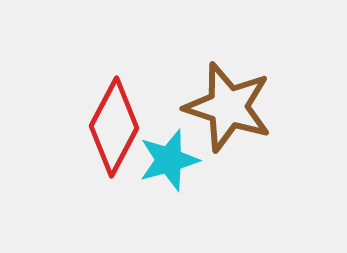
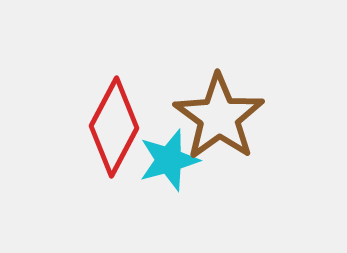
brown star: moved 9 px left, 10 px down; rotated 18 degrees clockwise
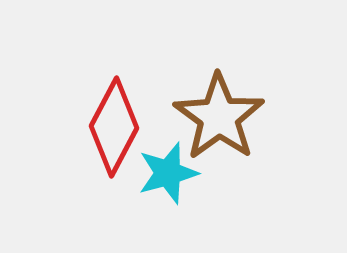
cyan star: moved 1 px left, 13 px down
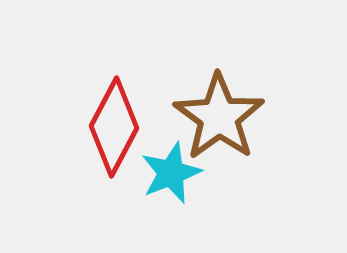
cyan star: moved 3 px right; rotated 6 degrees counterclockwise
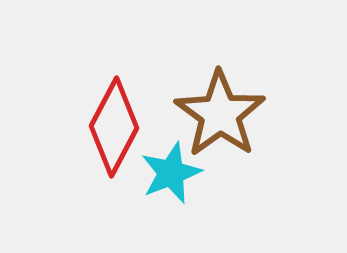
brown star: moved 1 px right, 3 px up
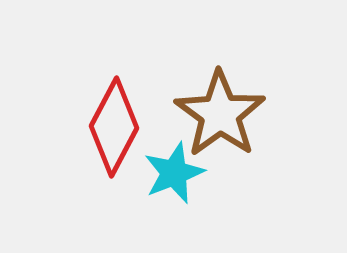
cyan star: moved 3 px right
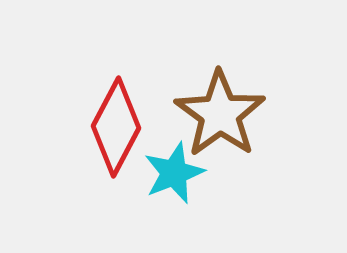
red diamond: moved 2 px right
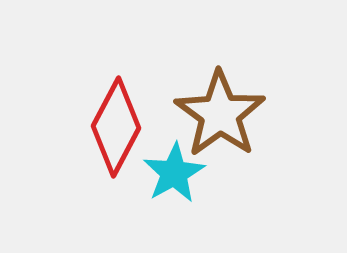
cyan star: rotated 8 degrees counterclockwise
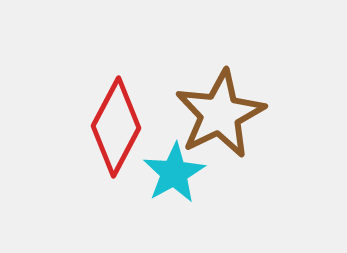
brown star: rotated 10 degrees clockwise
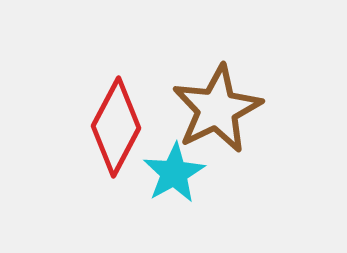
brown star: moved 3 px left, 5 px up
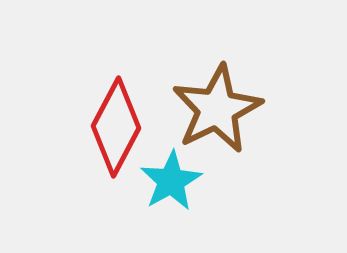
cyan star: moved 3 px left, 8 px down
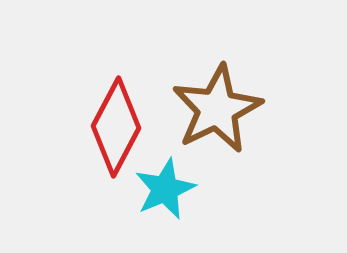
cyan star: moved 6 px left, 8 px down; rotated 6 degrees clockwise
